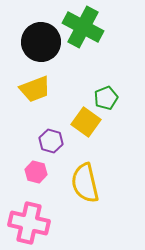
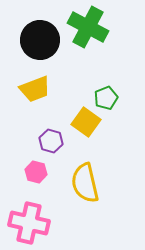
green cross: moved 5 px right
black circle: moved 1 px left, 2 px up
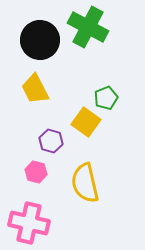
yellow trapezoid: rotated 84 degrees clockwise
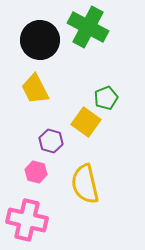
yellow semicircle: moved 1 px down
pink cross: moved 2 px left, 3 px up
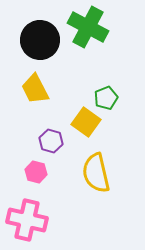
yellow semicircle: moved 11 px right, 11 px up
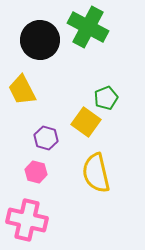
yellow trapezoid: moved 13 px left, 1 px down
purple hexagon: moved 5 px left, 3 px up
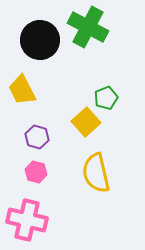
yellow square: rotated 12 degrees clockwise
purple hexagon: moved 9 px left, 1 px up
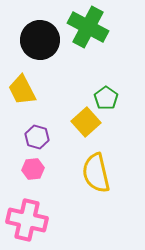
green pentagon: rotated 15 degrees counterclockwise
pink hexagon: moved 3 px left, 3 px up; rotated 20 degrees counterclockwise
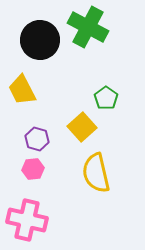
yellow square: moved 4 px left, 5 px down
purple hexagon: moved 2 px down
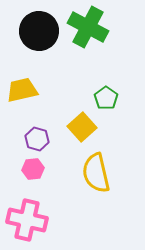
black circle: moved 1 px left, 9 px up
yellow trapezoid: rotated 104 degrees clockwise
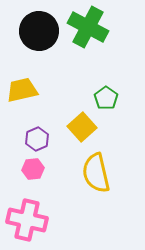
purple hexagon: rotated 20 degrees clockwise
